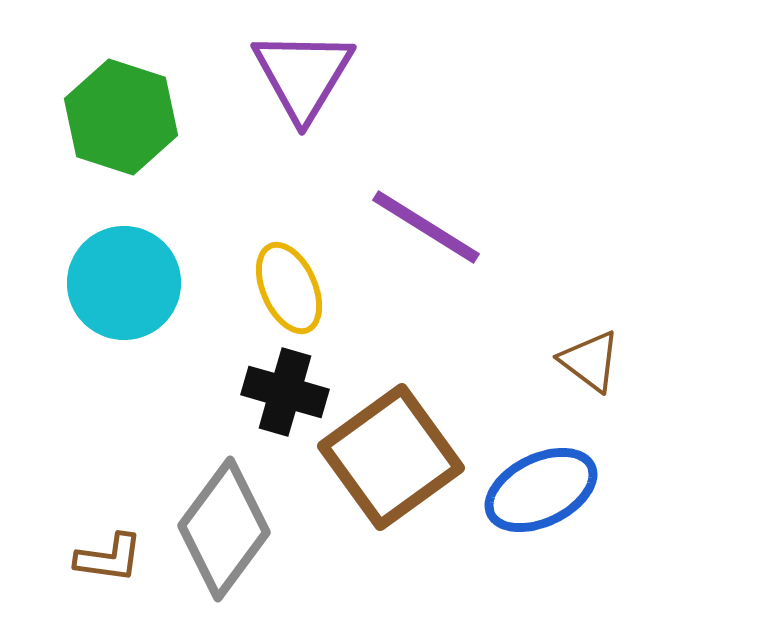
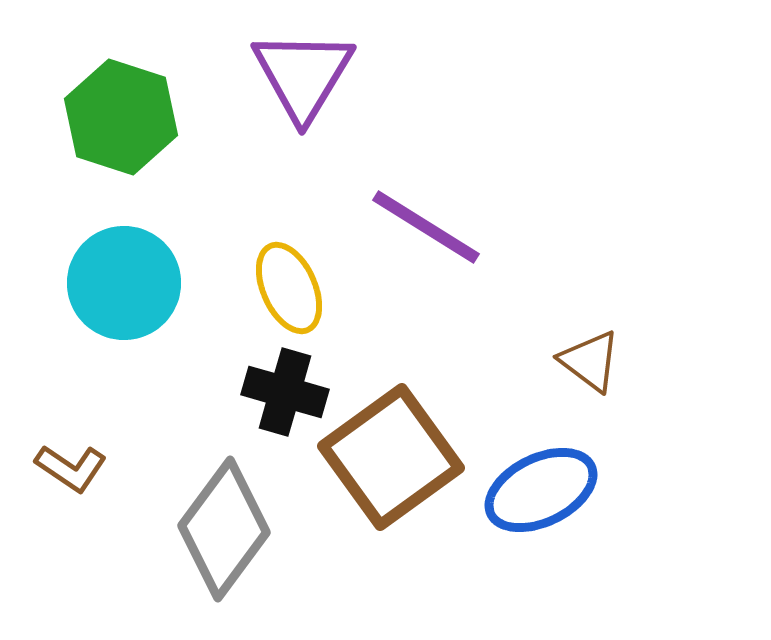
brown L-shape: moved 38 px left, 90 px up; rotated 26 degrees clockwise
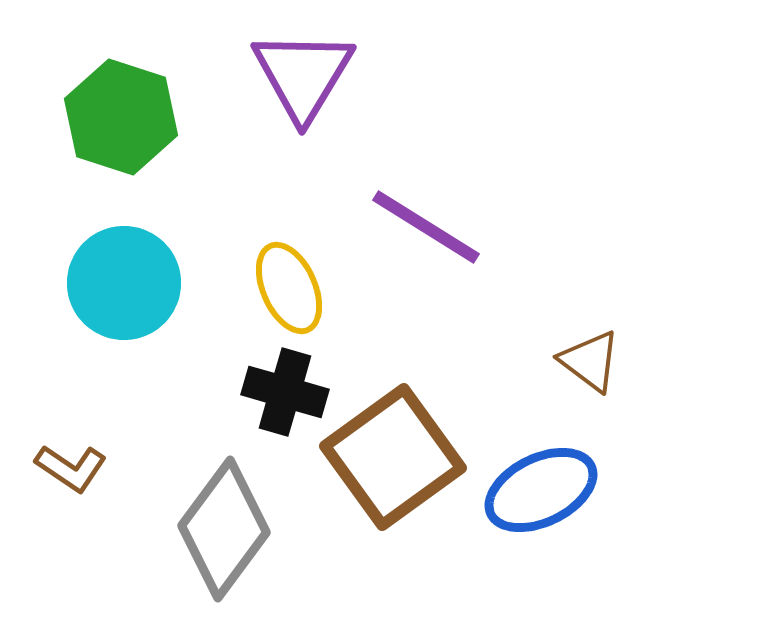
brown square: moved 2 px right
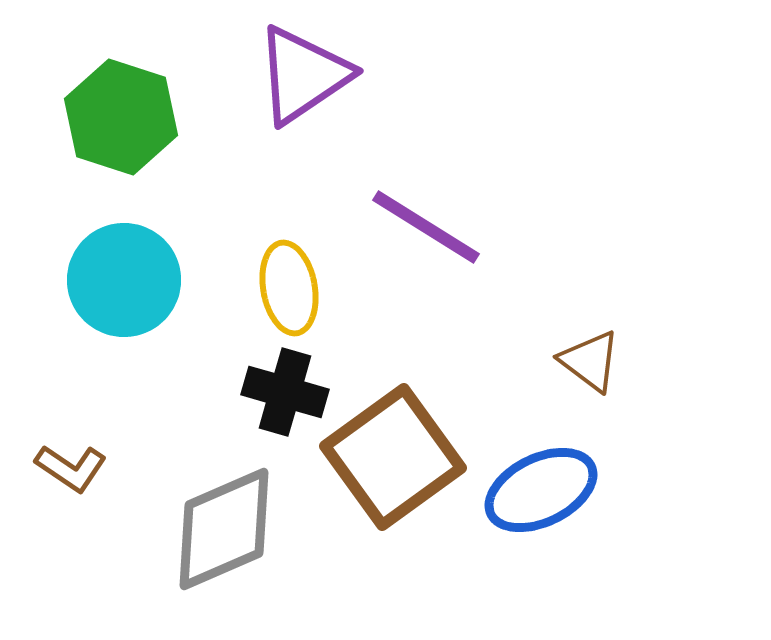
purple triangle: rotated 25 degrees clockwise
cyan circle: moved 3 px up
yellow ellipse: rotated 14 degrees clockwise
gray diamond: rotated 30 degrees clockwise
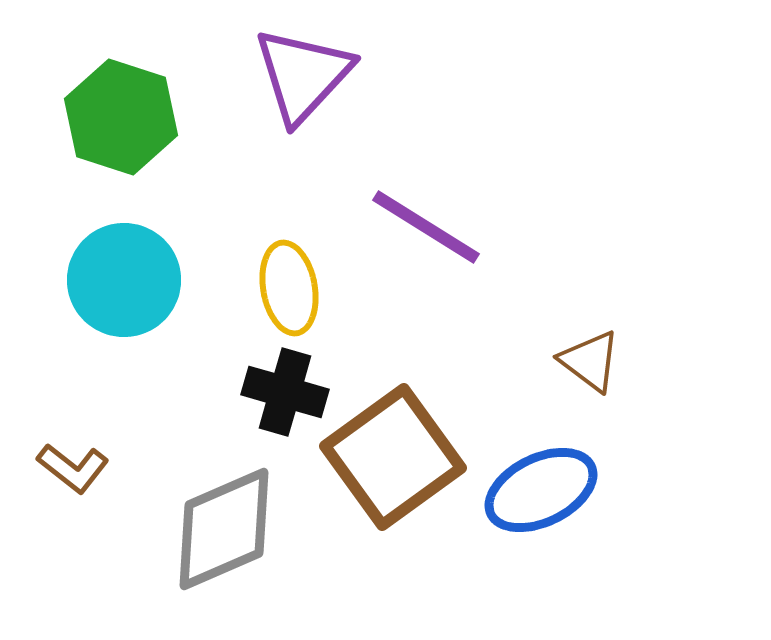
purple triangle: rotated 13 degrees counterclockwise
brown L-shape: moved 2 px right; rotated 4 degrees clockwise
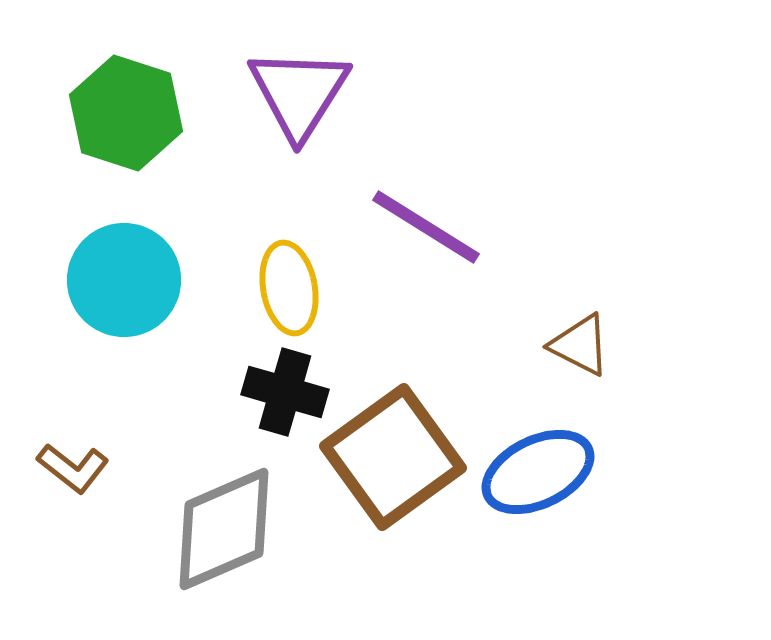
purple triangle: moved 4 px left, 18 px down; rotated 11 degrees counterclockwise
green hexagon: moved 5 px right, 4 px up
brown triangle: moved 10 px left, 16 px up; rotated 10 degrees counterclockwise
blue ellipse: moved 3 px left, 18 px up
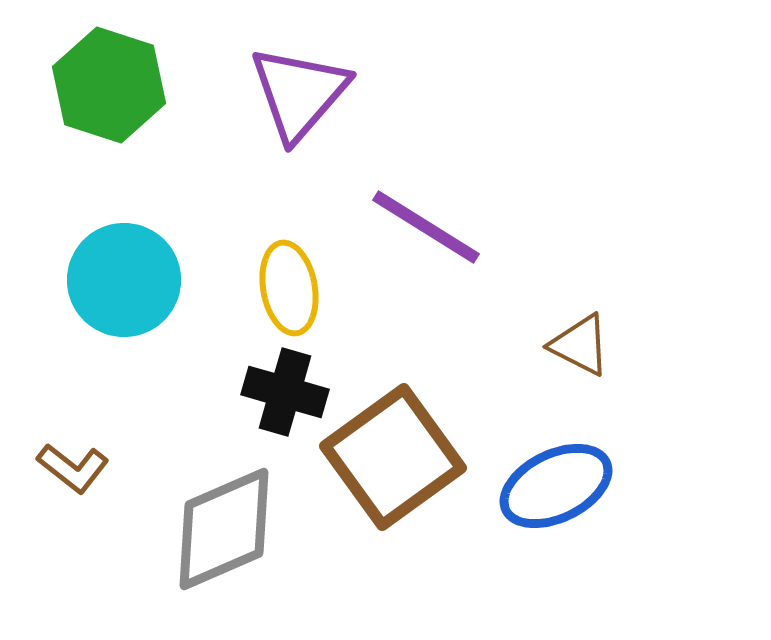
purple triangle: rotated 9 degrees clockwise
green hexagon: moved 17 px left, 28 px up
blue ellipse: moved 18 px right, 14 px down
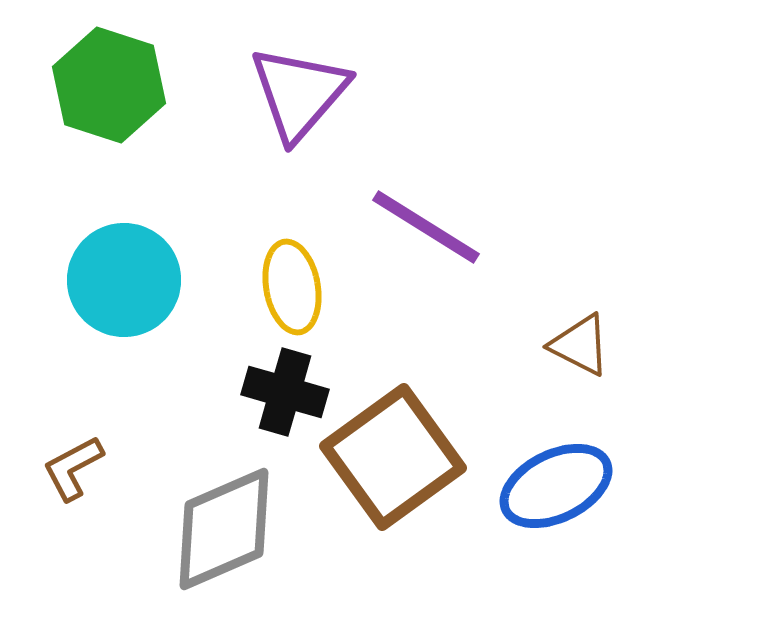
yellow ellipse: moved 3 px right, 1 px up
brown L-shape: rotated 114 degrees clockwise
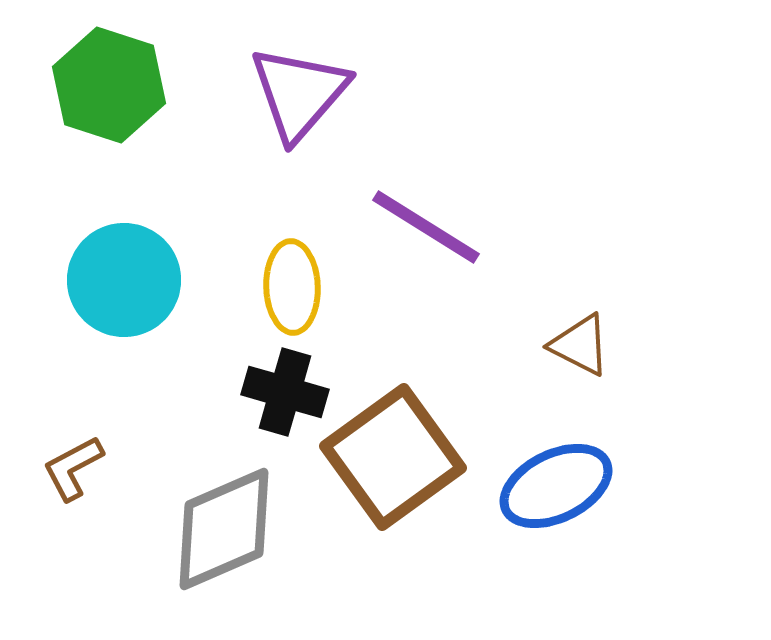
yellow ellipse: rotated 8 degrees clockwise
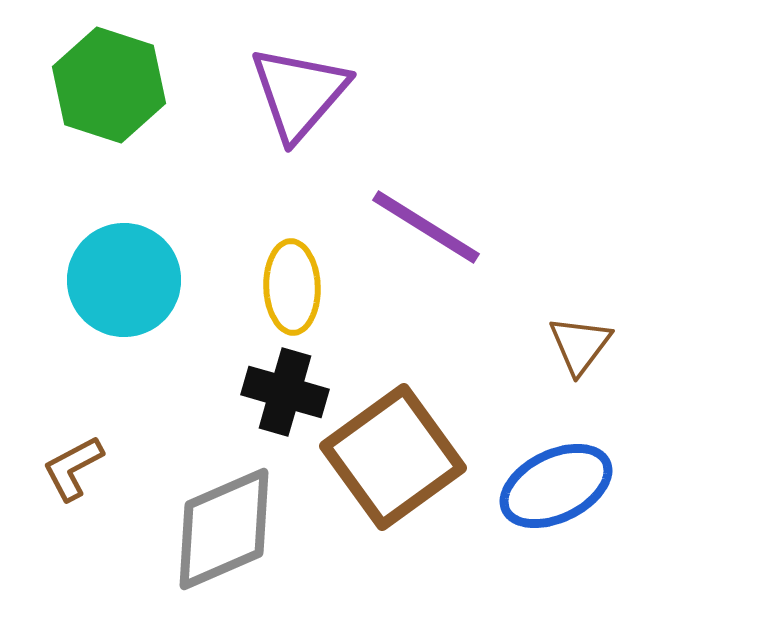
brown triangle: rotated 40 degrees clockwise
